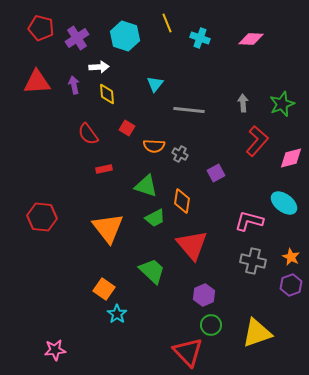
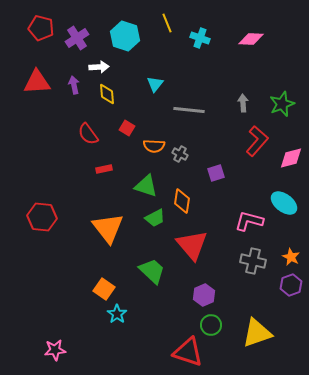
purple square at (216, 173): rotated 12 degrees clockwise
red triangle at (188, 352): rotated 28 degrees counterclockwise
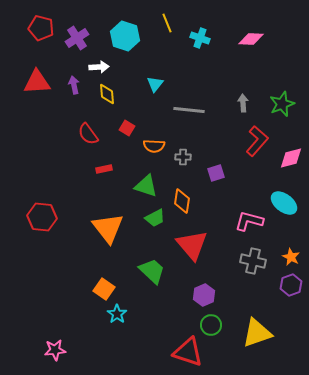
gray cross at (180, 154): moved 3 px right, 3 px down; rotated 28 degrees counterclockwise
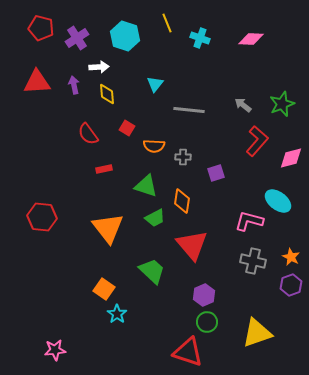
gray arrow at (243, 103): moved 2 px down; rotated 48 degrees counterclockwise
cyan ellipse at (284, 203): moved 6 px left, 2 px up
green circle at (211, 325): moved 4 px left, 3 px up
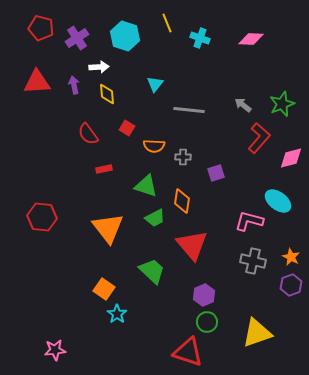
red L-shape at (257, 141): moved 2 px right, 3 px up
